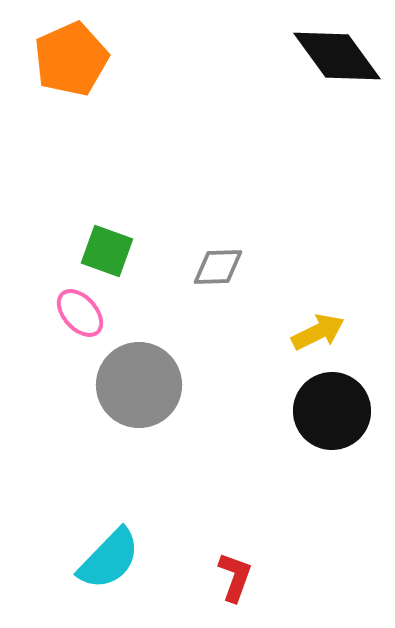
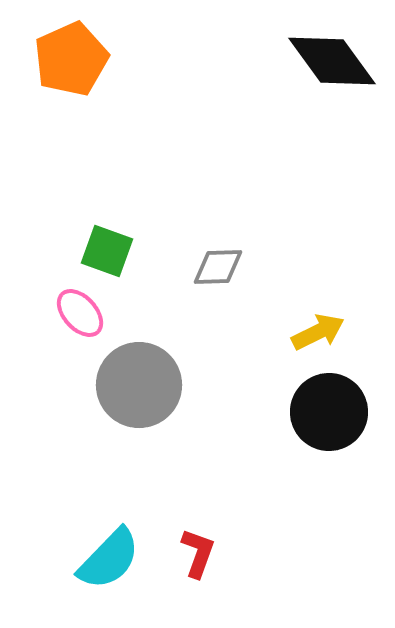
black diamond: moved 5 px left, 5 px down
black circle: moved 3 px left, 1 px down
red L-shape: moved 37 px left, 24 px up
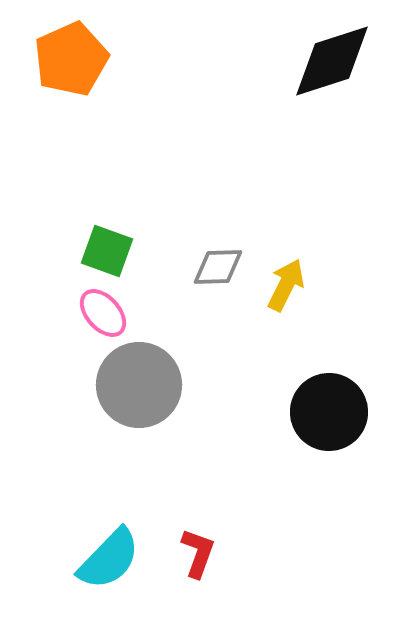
black diamond: rotated 72 degrees counterclockwise
pink ellipse: moved 23 px right
yellow arrow: moved 32 px left, 47 px up; rotated 38 degrees counterclockwise
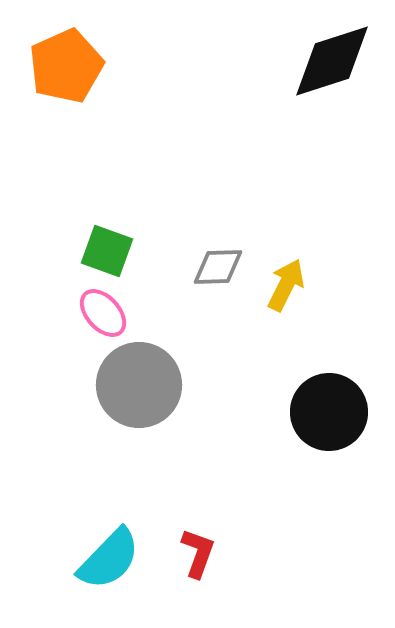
orange pentagon: moved 5 px left, 7 px down
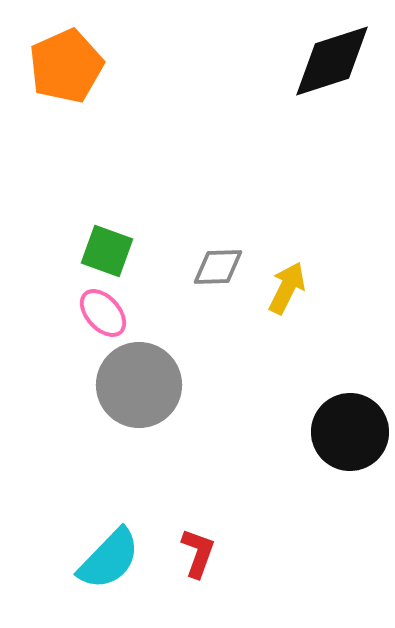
yellow arrow: moved 1 px right, 3 px down
black circle: moved 21 px right, 20 px down
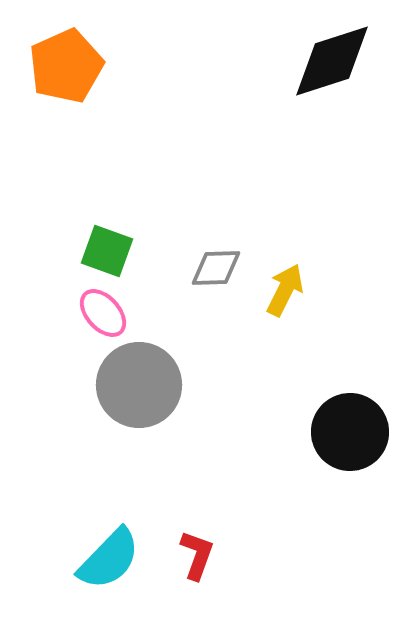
gray diamond: moved 2 px left, 1 px down
yellow arrow: moved 2 px left, 2 px down
red L-shape: moved 1 px left, 2 px down
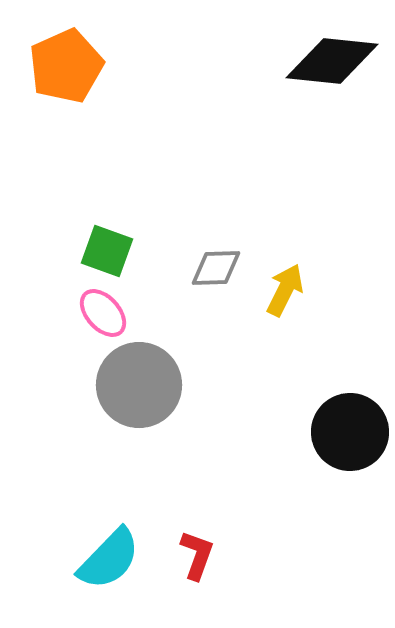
black diamond: rotated 24 degrees clockwise
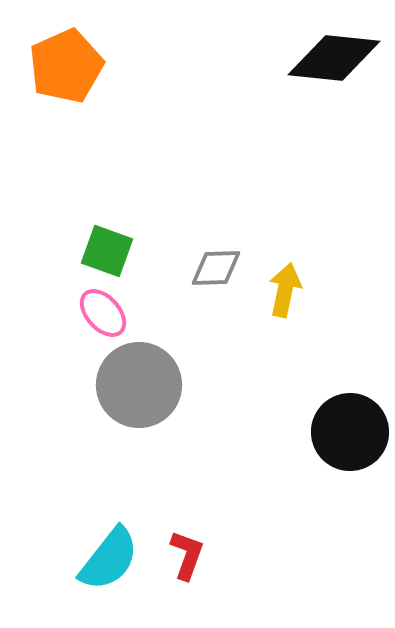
black diamond: moved 2 px right, 3 px up
yellow arrow: rotated 14 degrees counterclockwise
red L-shape: moved 10 px left
cyan semicircle: rotated 6 degrees counterclockwise
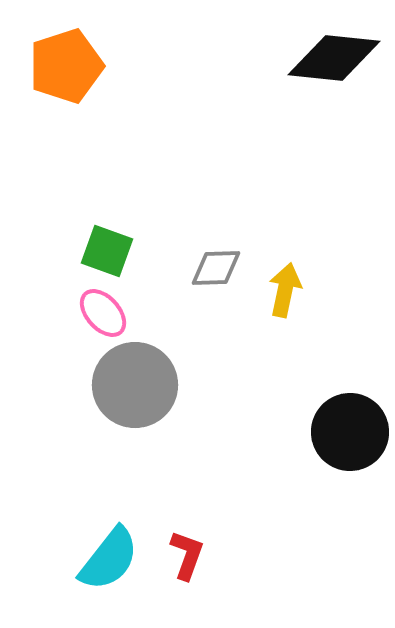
orange pentagon: rotated 6 degrees clockwise
gray circle: moved 4 px left
